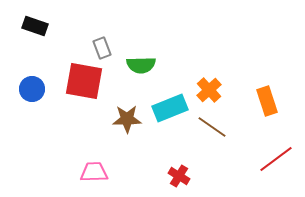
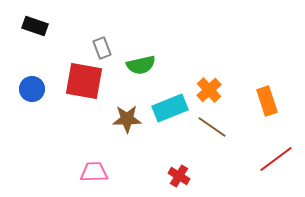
green semicircle: rotated 12 degrees counterclockwise
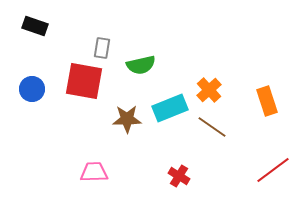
gray rectangle: rotated 30 degrees clockwise
red line: moved 3 px left, 11 px down
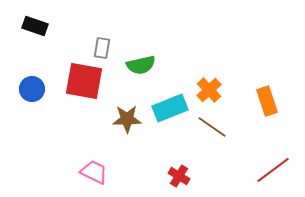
pink trapezoid: rotated 28 degrees clockwise
